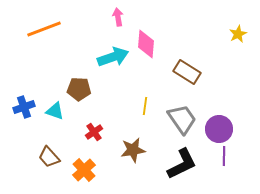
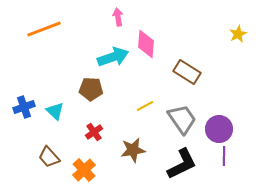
brown pentagon: moved 12 px right
yellow line: rotated 54 degrees clockwise
cyan triangle: rotated 24 degrees clockwise
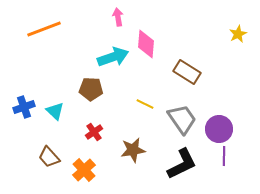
yellow line: moved 2 px up; rotated 54 degrees clockwise
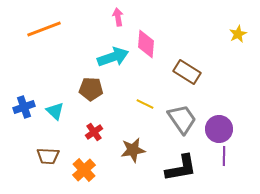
brown trapezoid: moved 1 px left, 1 px up; rotated 45 degrees counterclockwise
black L-shape: moved 1 px left, 4 px down; rotated 16 degrees clockwise
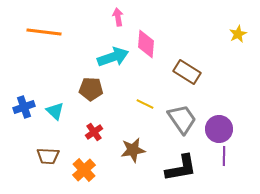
orange line: moved 3 px down; rotated 28 degrees clockwise
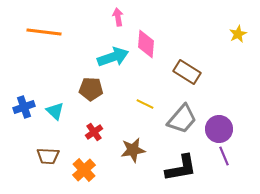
gray trapezoid: rotated 76 degrees clockwise
purple line: rotated 24 degrees counterclockwise
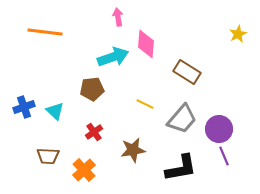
orange line: moved 1 px right
brown pentagon: moved 1 px right; rotated 10 degrees counterclockwise
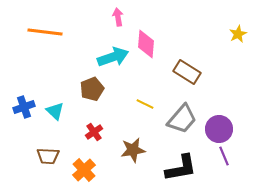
brown pentagon: rotated 15 degrees counterclockwise
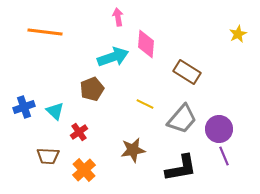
red cross: moved 15 px left
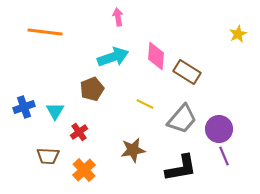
pink diamond: moved 10 px right, 12 px down
cyan triangle: rotated 18 degrees clockwise
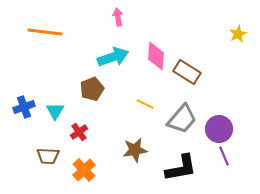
brown star: moved 2 px right
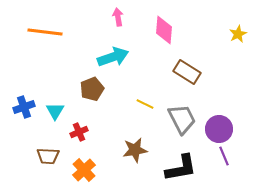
pink diamond: moved 8 px right, 26 px up
gray trapezoid: rotated 68 degrees counterclockwise
red cross: rotated 12 degrees clockwise
